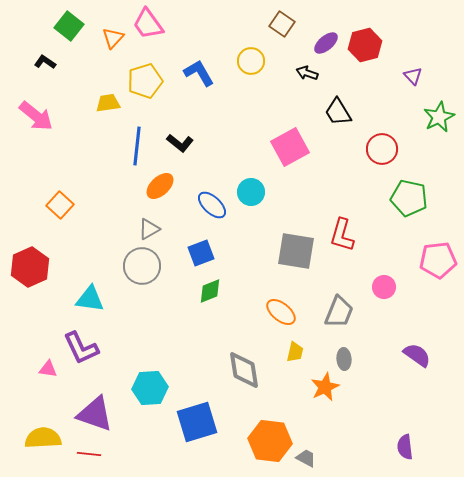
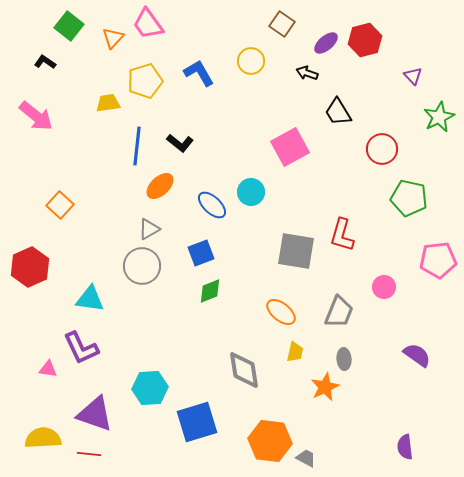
red hexagon at (365, 45): moved 5 px up
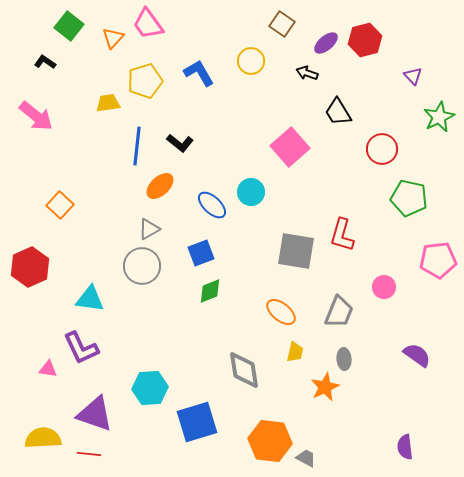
pink square at (290, 147): rotated 12 degrees counterclockwise
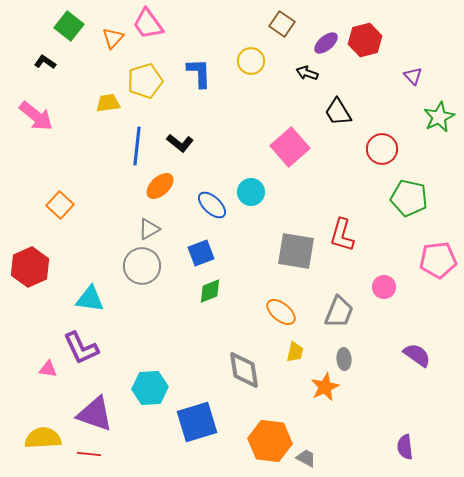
blue L-shape at (199, 73): rotated 28 degrees clockwise
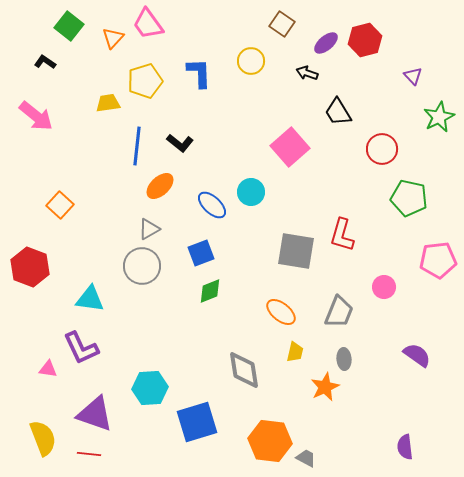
red hexagon at (30, 267): rotated 15 degrees counterclockwise
yellow semicircle at (43, 438): rotated 72 degrees clockwise
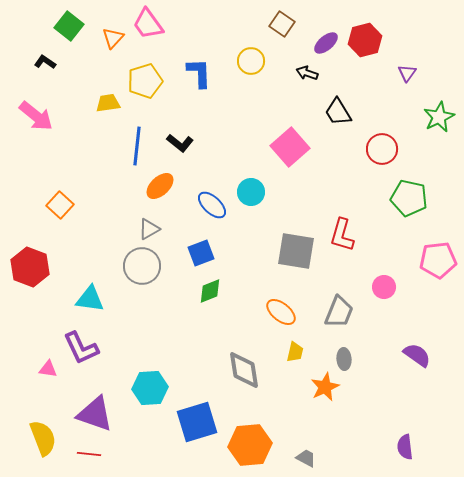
purple triangle at (413, 76): moved 6 px left, 3 px up; rotated 18 degrees clockwise
orange hexagon at (270, 441): moved 20 px left, 4 px down; rotated 12 degrees counterclockwise
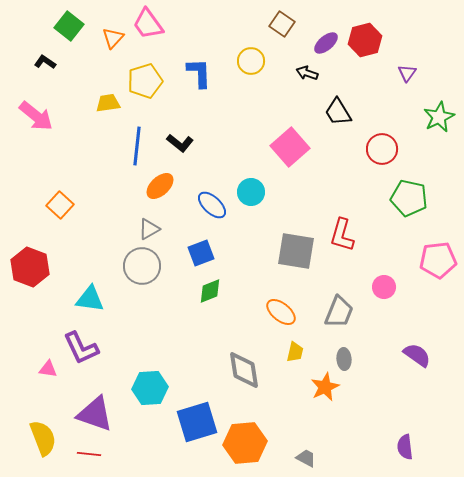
orange hexagon at (250, 445): moved 5 px left, 2 px up
